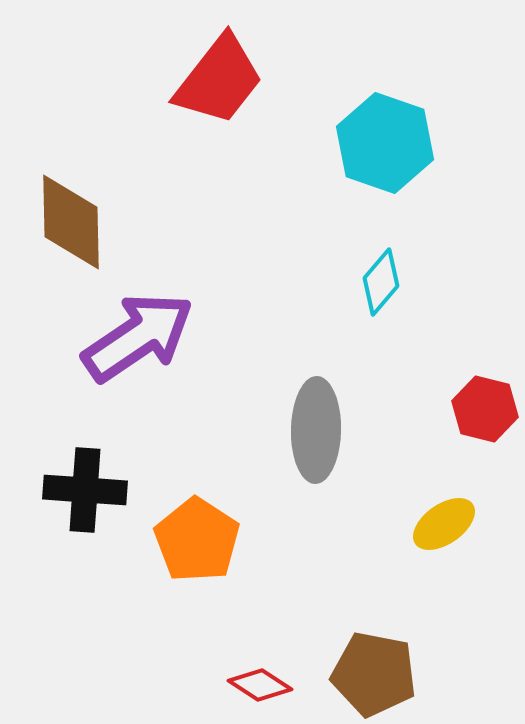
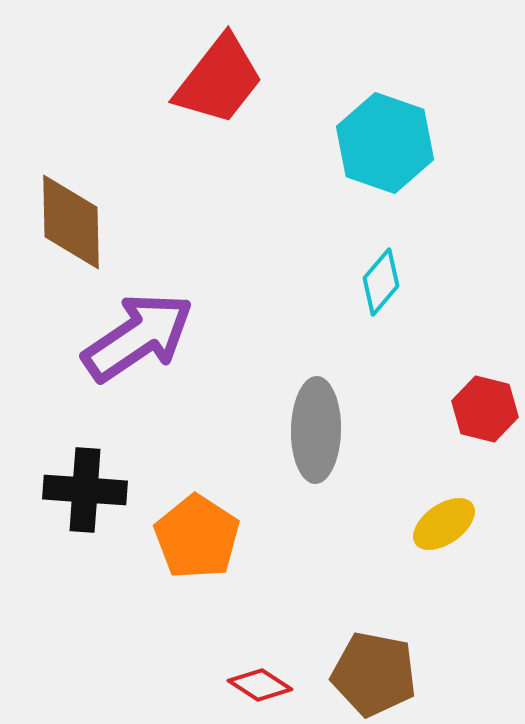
orange pentagon: moved 3 px up
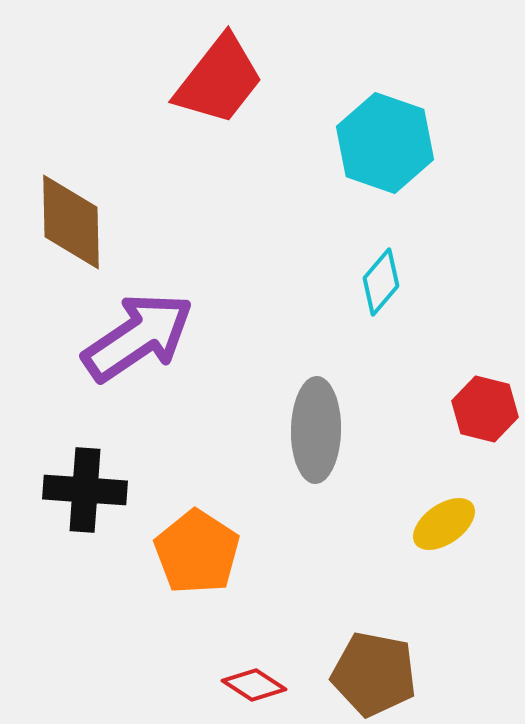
orange pentagon: moved 15 px down
red diamond: moved 6 px left
